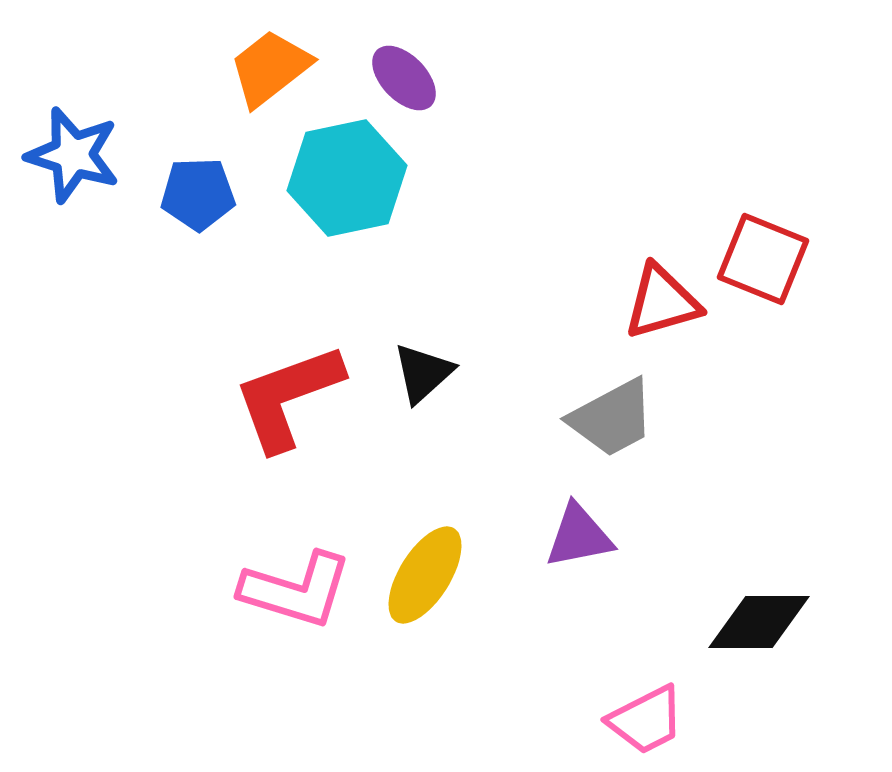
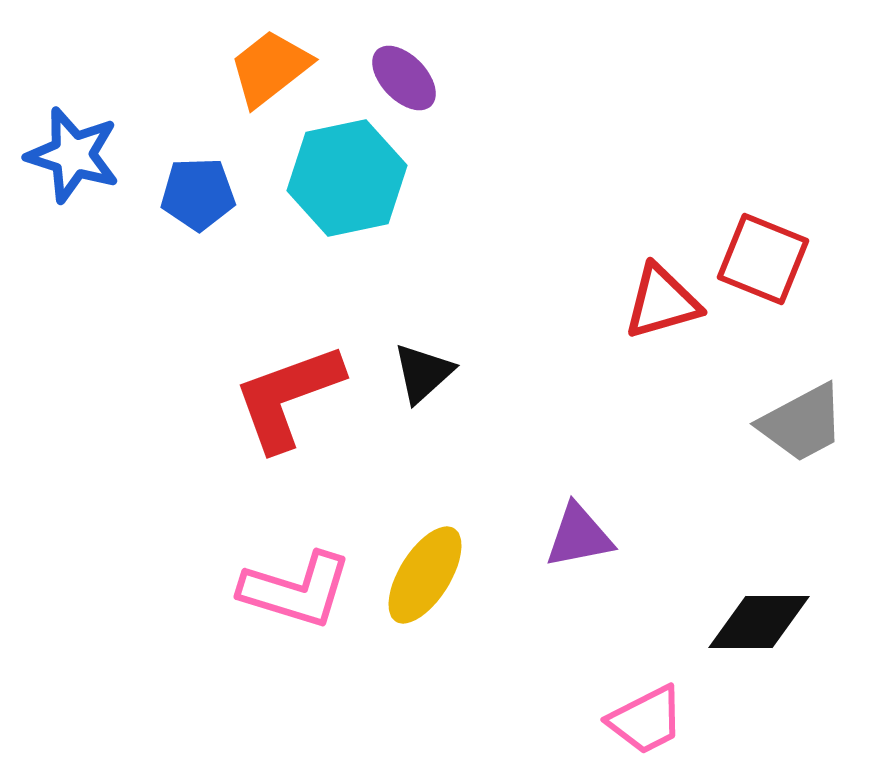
gray trapezoid: moved 190 px right, 5 px down
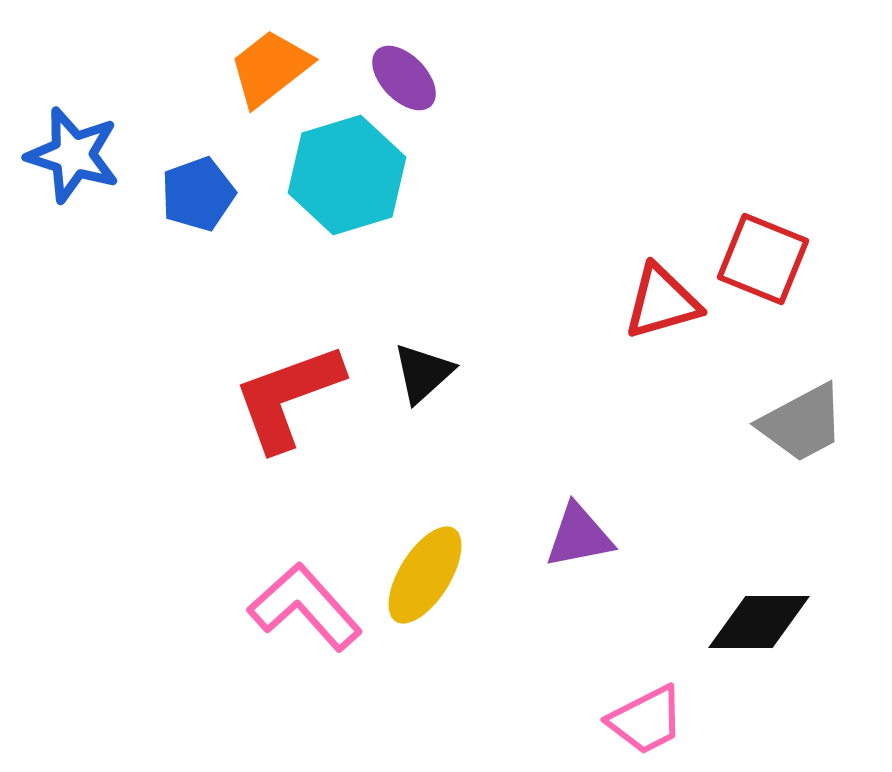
cyan hexagon: moved 3 px up; rotated 5 degrees counterclockwise
blue pentagon: rotated 18 degrees counterclockwise
pink L-shape: moved 9 px right, 17 px down; rotated 149 degrees counterclockwise
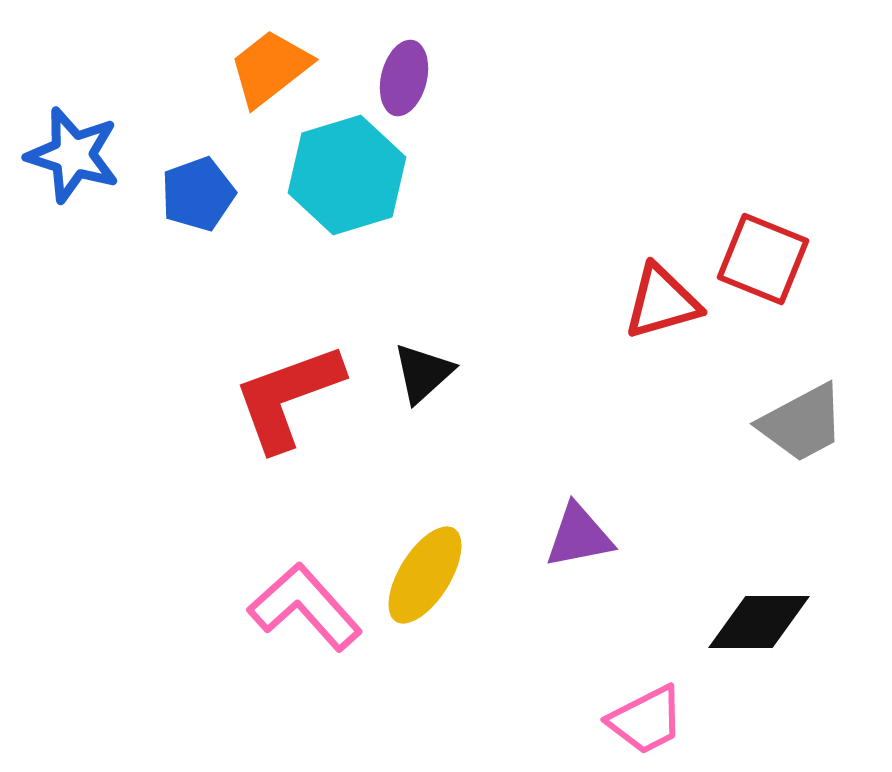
purple ellipse: rotated 58 degrees clockwise
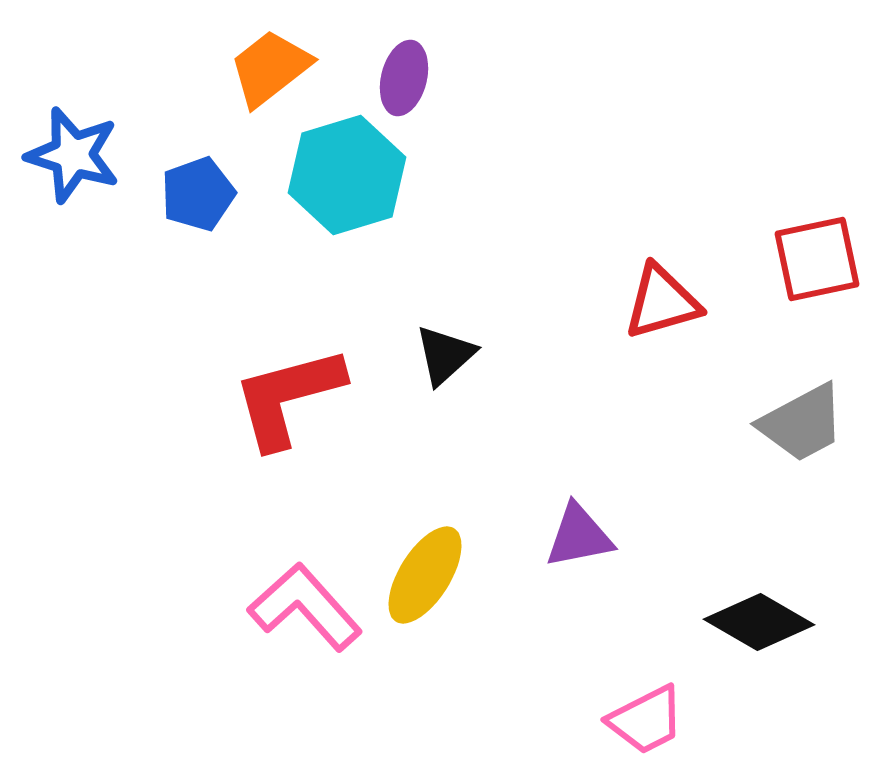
red square: moved 54 px right; rotated 34 degrees counterclockwise
black triangle: moved 22 px right, 18 px up
red L-shape: rotated 5 degrees clockwise
black diamond: rotated 30 degrees clockwise
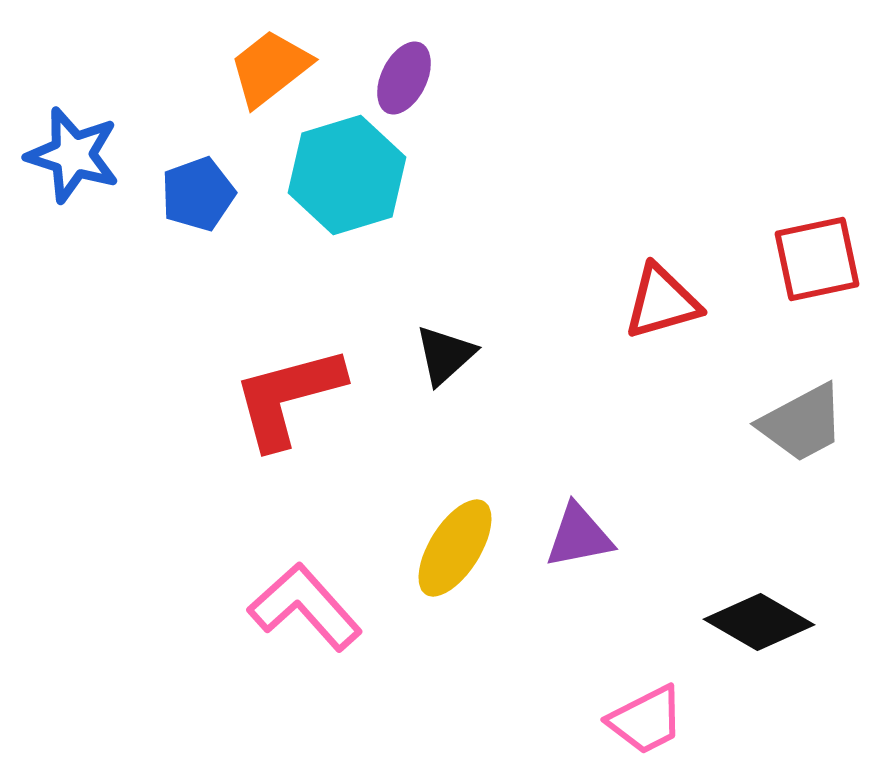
purple ellipse: rotated 12 degrees clockwise
yellow ellipse: moved 30 px right, 27 px up
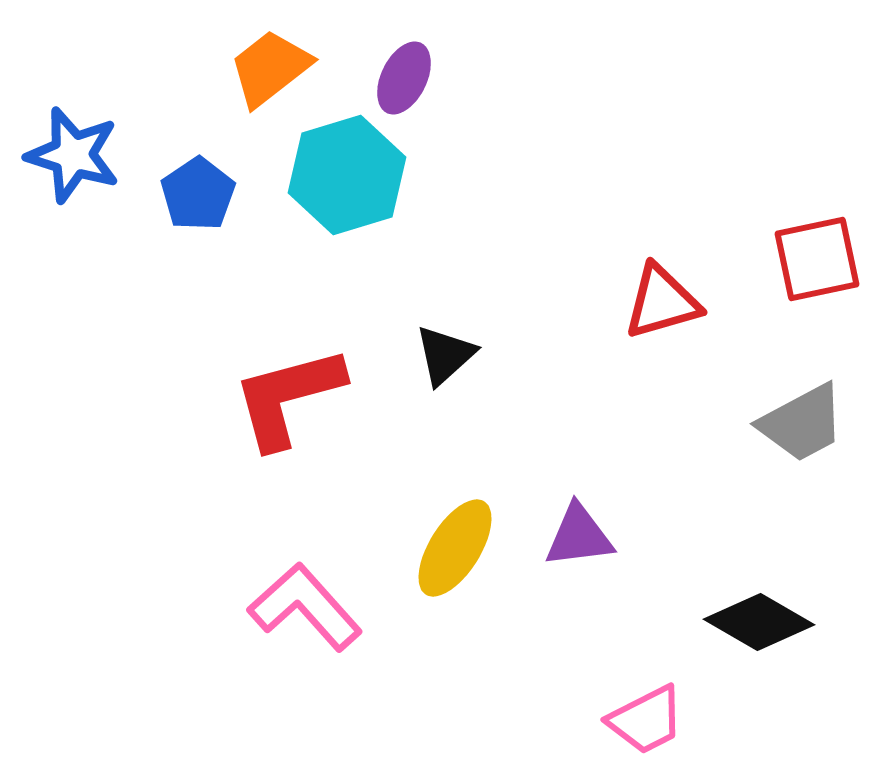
blue pentagon: rotated 14 degrees counterclockwise
purple triangle: rotated 4 degrees clockwise
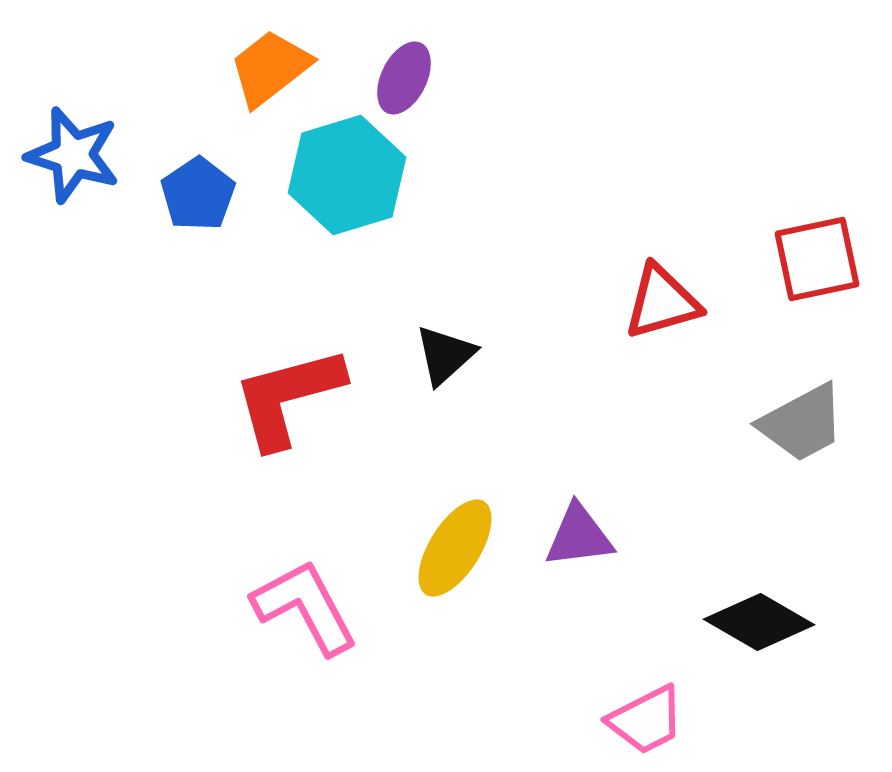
pink L-shape: rotated 14 degrees clockwise
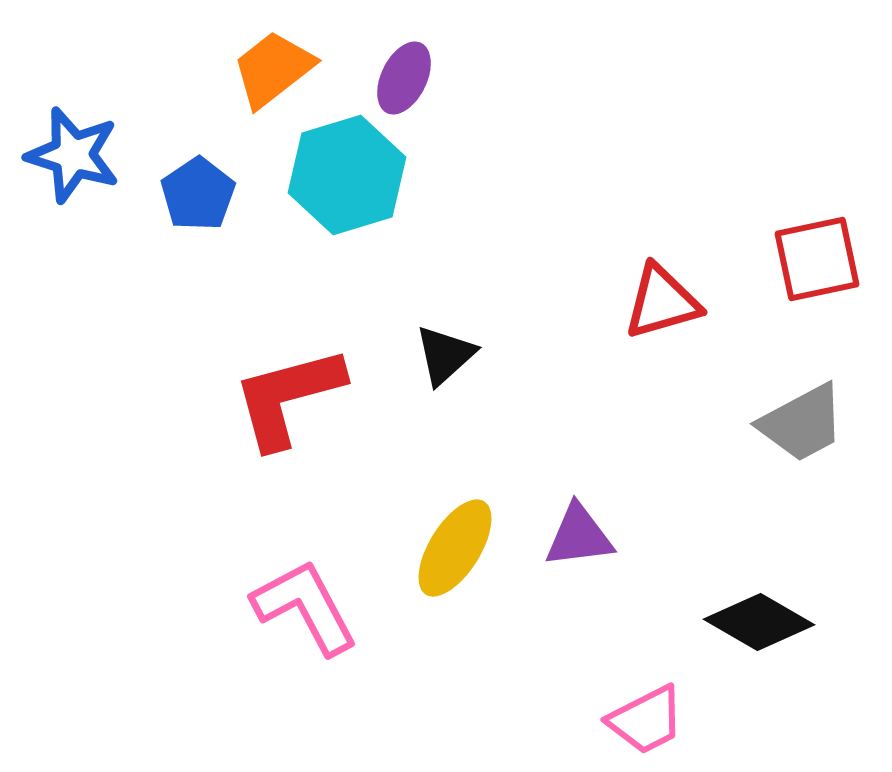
orange trapezoid: moved 3 px right, 1 px down
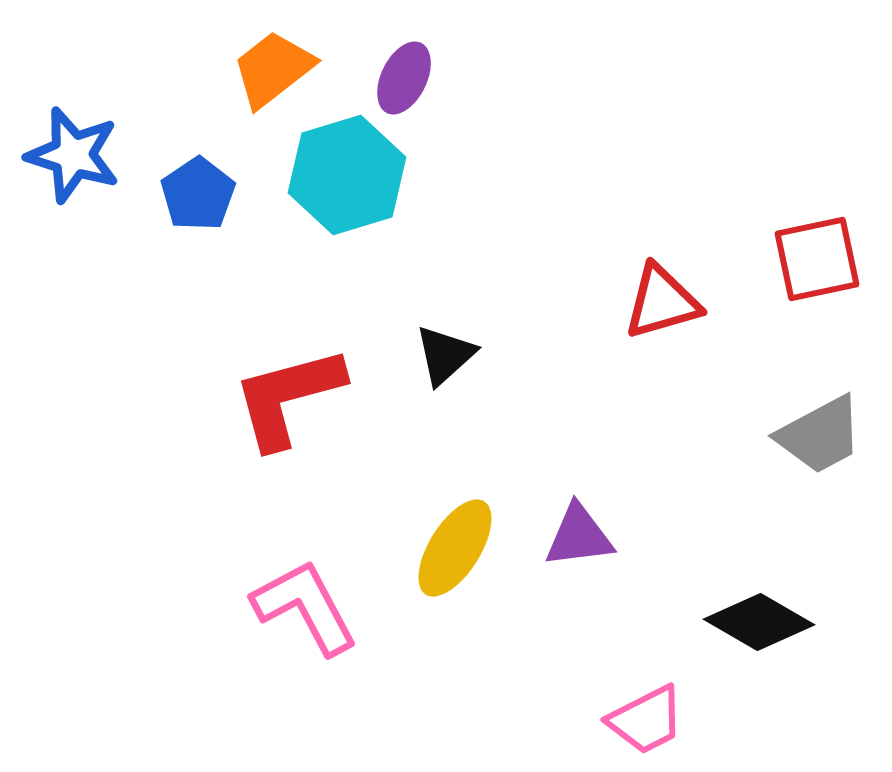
gray trapezoid: moved 18 px right, 12 px down
